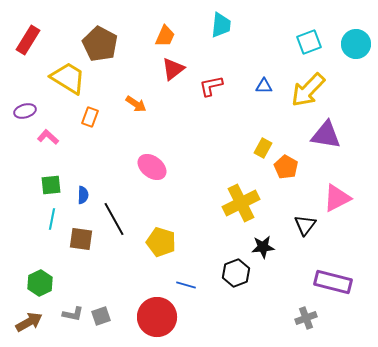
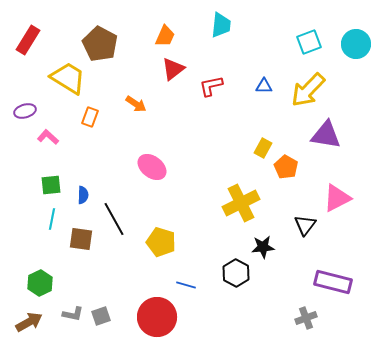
black hexagon: rotated 12 degrees counterclockwise
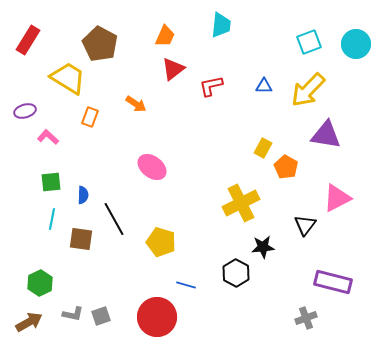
green square: moved 3 px up
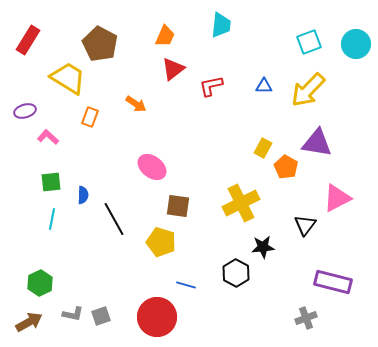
purple triangle: moved 9 px left, 8 px down
brown square: moved 97 px right, 33 px up
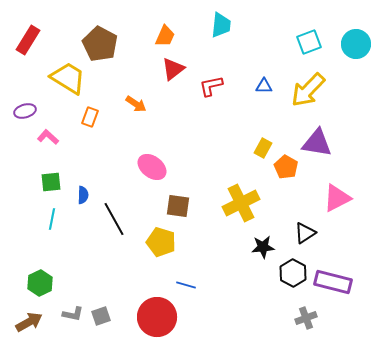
black triangle: moved 8 px down; rotated 20 degrees clockwise
black hexagon: moved 57 px right
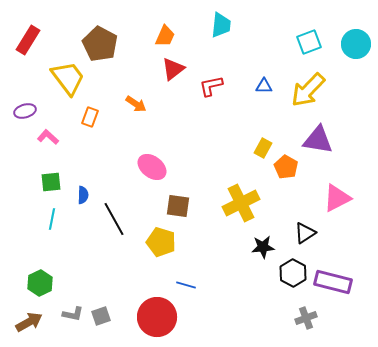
yellow trapezoid: rotated 21 degrees clockwise
purple triangle: moved 1 px right, 3 px up
